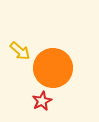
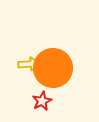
yellow arrow: moved 9 px right, 13 px down; rotated 45 degrees counterclockwise
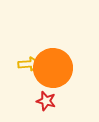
red star: moved 4 px right; rotated 30 degrees counterclockwise
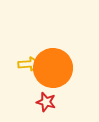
red star: moved 1 px down
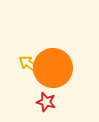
yellow arrow: rotated 140 degrees counterclockwise
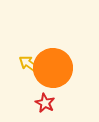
red star: moved 1 px left, 1 px down; rotated 12 degrees clockwise
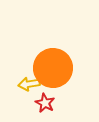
yellow arrow: moved 20 px down; rotated 45 degrees counterclockwise
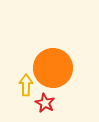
yellow arrow: moved 3 px left, 1 px down; rotated 100 degrees clockwise
